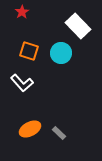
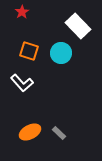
orange ellipse: moved 3 px down
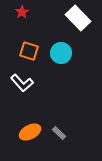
white rectangle: moved 8 px up
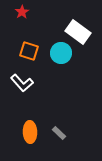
white rectangle: moved 14 px down; rotated 10 degrees counterclockwise
orange ellipse: rotated 65 degrees counterclockwise
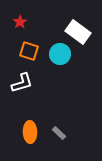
red star: moved 2 px left, 10 px down
cyan circle: moved 1 px left, 1 px down
white L-shape: rotated 65 degrees counterclockwise
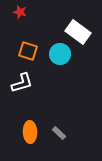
red star: moved 10 px up; rotated 24 degrees counterclockwise
orange square: moved 1 px left
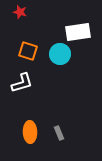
white rectangle: rotated 45 degrees counterclockwise
gray rectangle: rotated 24 degrees clockwise
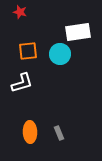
orange square: rotated 24 degrees counterclockwise
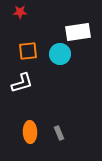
red star: rotated 16 degrees counterclockwise
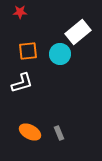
white rectangle: rotated 30 degrees counterclockwise
orange ellipse: rotated 60 degrees counterclockwise
